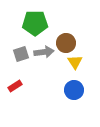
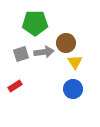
blue circle: moved 1 px left, 1 px up
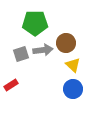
gray arrow: moved 1 px left, 2 px up
yellow triangle: moved 2 px left, 3 px down; rotated 14 degrees counterclockwise
red rectangle: moved 4 px left, 1 px up
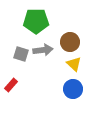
green pentagon: moved 1 px right, 2 px up
brown circle: moved 4 px right, 1 px up
gray square: rotated 35 degrees clockwise
yellow triangle: moved 1 px right, 1 px up
red rectangle: rotated 16 degrees counterclockwise
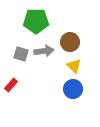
gray arrow: moved 1 px right, 1 px down
yellow triangle: moved 2 px down
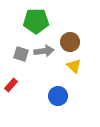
blue circle: moved 15 px left, 7 px down
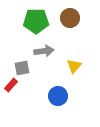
brown circle: moved 24 px up
gray square: moved 1 px right, 14 px down; rotated 28 degrees counterclockwise
yellow triangle: rotated 28 degrees clockwise
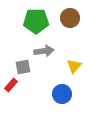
gray square: moved 1 px right, 1 px up
blue circle: moved 4 px right, 2 px up
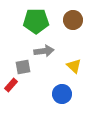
brown circle: moved 3 px right, 2 px down
yellow triangle: rotated 28 degrees counterclockwise
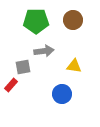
yellow triangle: rotated 35 degrees counterclockwise
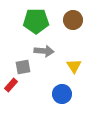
gray arrow: rotated 12 degrees clockwise
yellow triangle: rotated 49 degrees clockwise
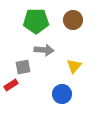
gray arrow: moved 1 px up
yellow triangle: rotated 14 degrees clockwise
red rectangle: rotated 16 degrees clockwise
